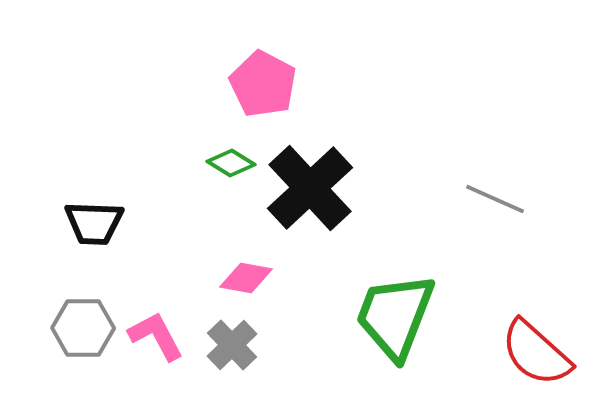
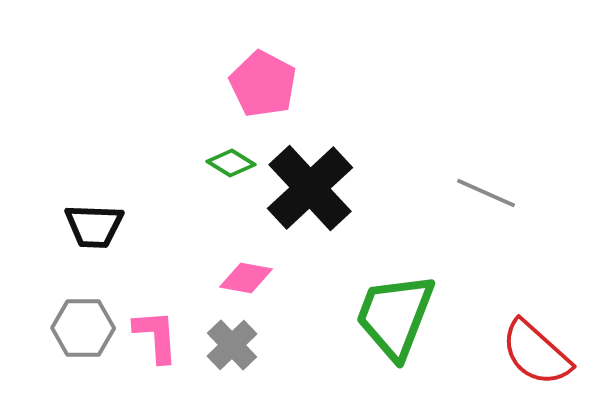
gray line: moved 9 px left, 6 px up
black trapezoid: moved 3 px down
pink L-shape: rotated 24 degrees clockwise
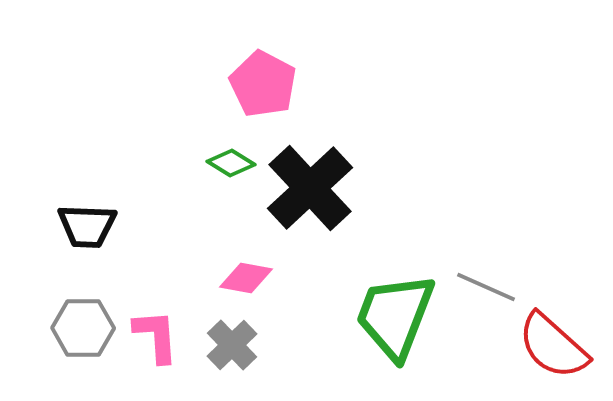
gray line: moved 94 px down
black trapezoid: moved 7 px left
red semicircle: moved 17 px right, 7 px up
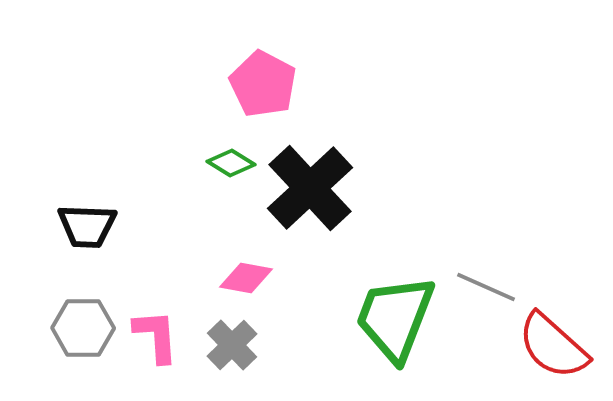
green trapezoid: moved 2 px down
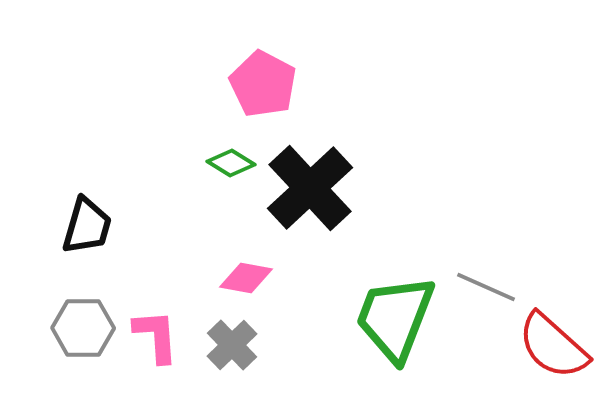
black trapezoid: rotated 76 degrees counterclockwise
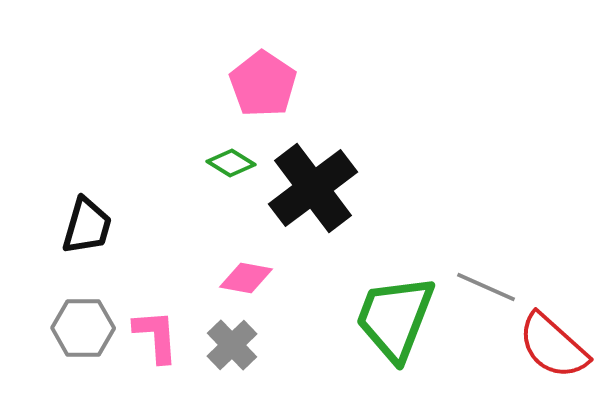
pink pentagon: rotated 6 degrees clockwise
black cross: moved 3 px right; rotated 6 degrees clockwise
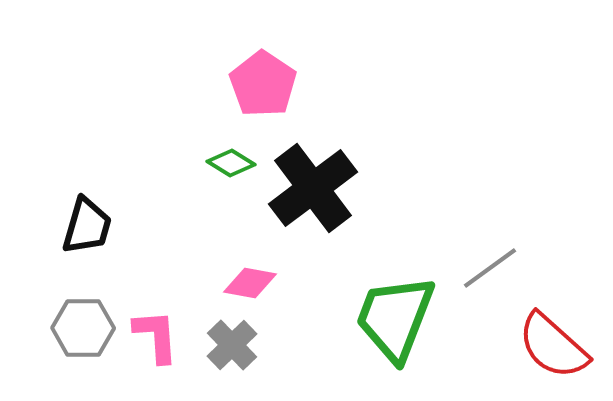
pink diamond: moved 4 px right, 5 px down
gray line: moved 4 px right, 19 px up; rotated 60 degrees counterclockwise
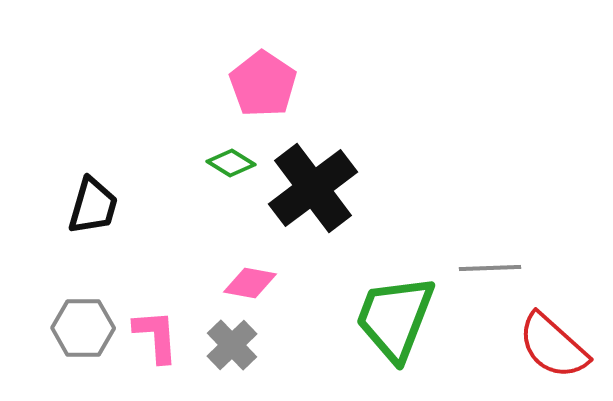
black trapezoid: moved 6 px right, 20 px up
gray line: rotated 34 degrees clockwise
